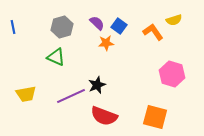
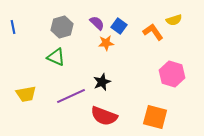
black star: moved 5 px right, 3 px up
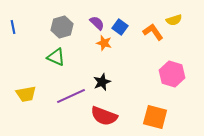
blue square: moved 1 px right, 1 px down
orange star: moved 2 px left; rotated 21 degrees clockwise
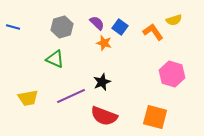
blue line: rotated 64 degrees counterclockwise
green triangle: moved 1 px left, 2 px down
yellow trapezoid: moved 2 px right, 4 px down
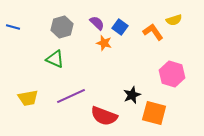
black star: moved 30 px right, 13 px down
orange square: moved 1 px left, 4 px up
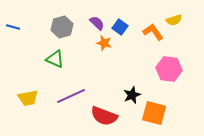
pink hexagon: moved 3 px left, 5 px up; rotated 10 degrees counterclockwise
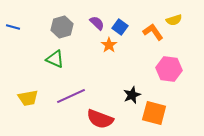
orange star: moved 5 px right, 2 px down; rotated 21 degrees clockwise
red semicircle: moved 4 px left, 3 px down
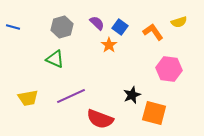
yellow semicircle: moved 5 px right, 2 px down
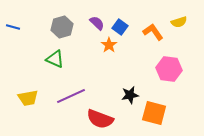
black star: moved 2 px left; rotated 12 degrees clockwise
